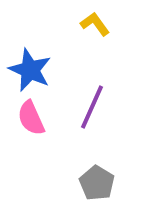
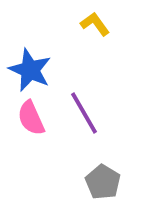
purple line: moved 8 px left, 6 px down; rotated 54 degrees counterclockwise
gray pentagon: moved 6 px right, 1 px up
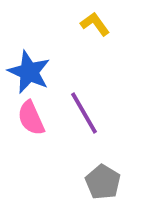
blue star: moved 1 px left, 2 px down
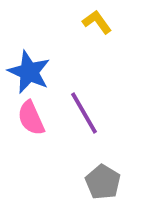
yellow L-shape: moved 2 px right, 2 px up
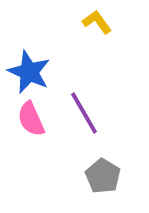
pink semicircle: moved 1 px down
gray pentagon: moved 6 px up
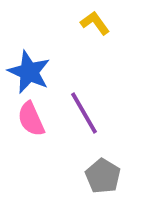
yellow L-shape: moved 2 px left, 1 px down
